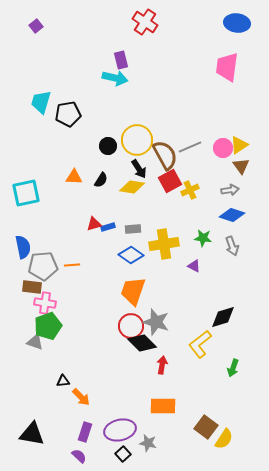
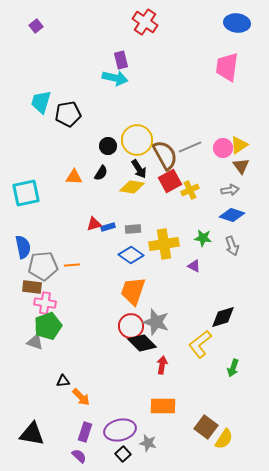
black semicircle at (101, 180): moved 7 px up
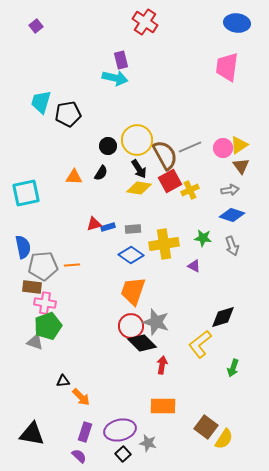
yellow diamond at (132, 187): moved 7 px right, 1 px down
